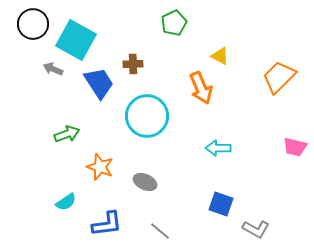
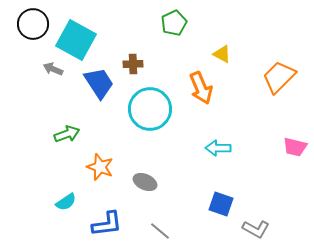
yellow triangle: moved 2 px right, 2 px up
cyan circle: moved 3 px right, 7 px up
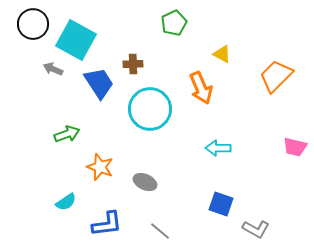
orange trapezoid: moved 3 px left, 1 px up
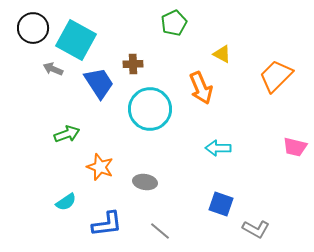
black circle: moved 4 px down
gray ellipse: rotated 15 degrees counterclockwise
